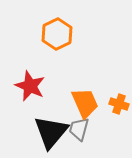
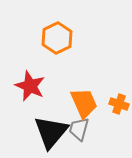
orange hexagon: moved 4 px down
orange trapezoid: moved 1 px left
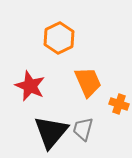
orange hexagon: moved 2 px right
orange trapezoid: moved 4 px right, 21 px up
gray trapezoid: moved 4 px right
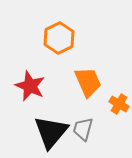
orange cross: rotated 12 degrees clockwise
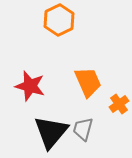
orange hexagon: moved 18 px up
red star: rotated 8 degrees counterclockwise
orange cross: rotated 24 degrees clockwise
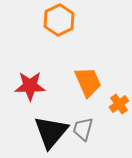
red star: rotated 16 degrees counterclockwise
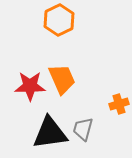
orange trapezoid: moved 26 px left, 3 px up
orange cross: rotated 18 degrees clockwise
black triangle: moved 1 px left, 1 px down; rotated 42 degrees clockwise
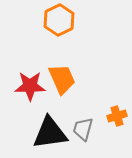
orange cross: moved 2 px left, 12 px down
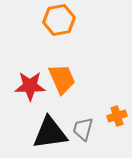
orange hexagon: rotated 16 degrees clockwise
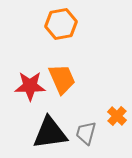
orange hexagon: moved 2 px right, 4 px down
orange cross: rotated 30 degrees counterclockwise
gray trapezoid: moved 3 px right, 4 px down
